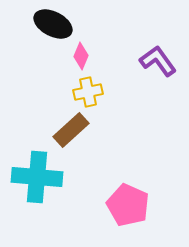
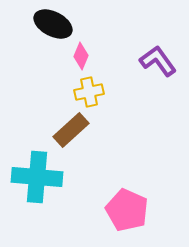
yellow cross: moved 1 px right
pink pentagon: moved 1 px left, 5 px down
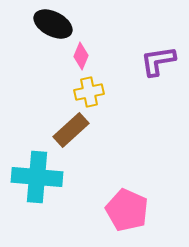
purple L-shape: rotated 63 degrees counterclockwise
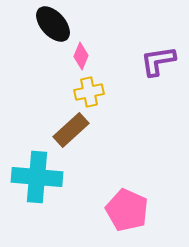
black ellipse: rotated 21 degrees clockwise
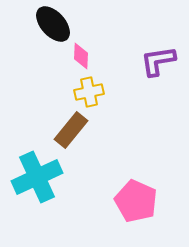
pink diamond: rotated 20 degrees counterclockwise
brown rectangle: rotated 9 degrees counterclockwise
cyan cross: rotated 30 degrees counterclockwise
pink pentagon: moved 9 px right, 9 px up
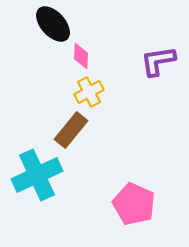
yellow cross: rotated 16 degrees counterclockwise
cyan cross: moved 2 px up
pink pentagon: moved 2 px left, 3 px down
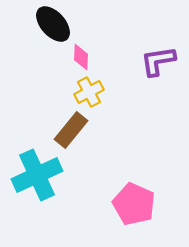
pink diamond: moved 1 px down
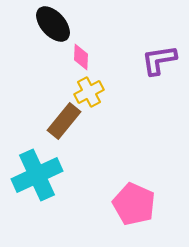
purple L-shape: moved 1 px right, 1 px up
brown rectangle: moved 7 px left, 9 px up
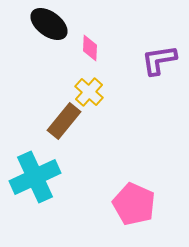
black ellipse: moved 4 px left; rotated 12 degrees counterclockwise
pink diamond: moved 9 px right, 9 px up
yellow cross: rotated 20 degrees counterclockwise
cyan cross: moved 2 px left, 2 px down
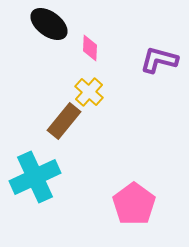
purple L-shape: rotated 24 degrees clockwise
pink pentagon: rotated 12 degrees clockwise
